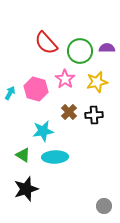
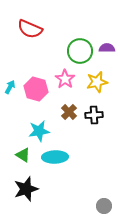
red semicircle: moved 16 px left, 14 px up; rotated 25 degrees counterclockwise
cyan arrow: moved 6 px up
cyan star: moved 4 px left
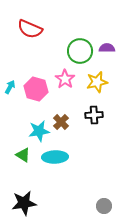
brown cross: moved 8 px left, 10 px down
black star: moved 2 px left, 14 px down; rotated 10 degrees clockwise
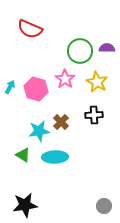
yellow star: rotated 30 degrees counterclockwise
black star: moved 1 px right, 2 px down
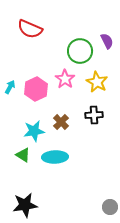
purple semicircle: moved 7 px up; rotated 63 degrees clockwise
pink hexagon: rotated 20 degrees clockwise
cyan star: moved 5 px left
gray circle: moved 6 px right, 1 px down
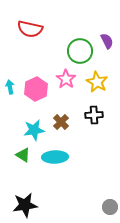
red semicircle: rotated 10 degrees counterclockwise
pink star: moved 1 px right
cyan arrow: rotated 40 degrees counterclockwise
cyan star: moved 1 px up
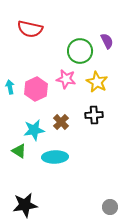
pink star: rotated 24 degrees counterclockwise
green triangle: moved 4 px left, 4 px up
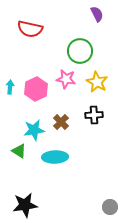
purple semicircle: moved 10 px left, 27 px up
cyan arrow: rotated 16 degrees clockwise
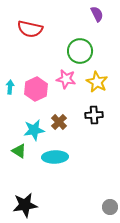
brown cross: moved 2 px left
